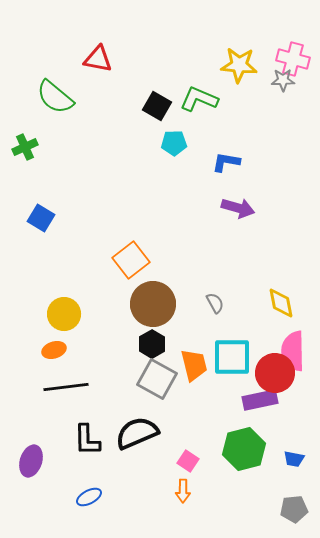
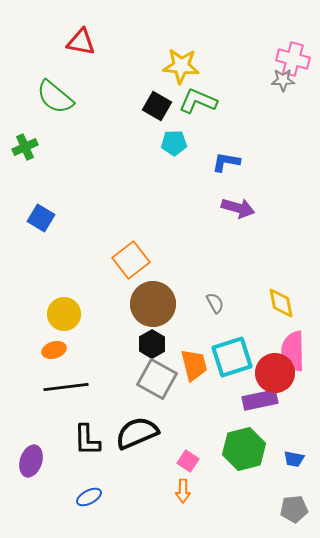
red triangle: moved 17 px left, 17 px up
yellow star: moved 58 px left, 1 px down
green L-shape: moved 1 px left, 2 px down
cyan square: rotated 18 degrees counterclockwise
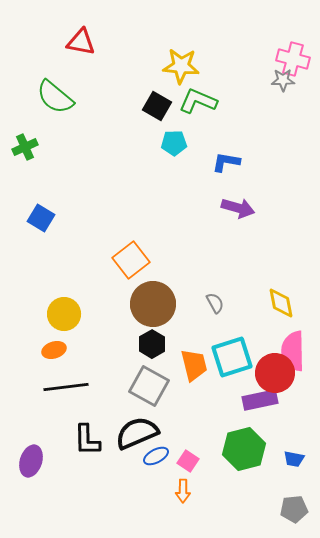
gray square: moved 8 px left, 7 px down
blue ellipse: moved 67 px right, 41 px up
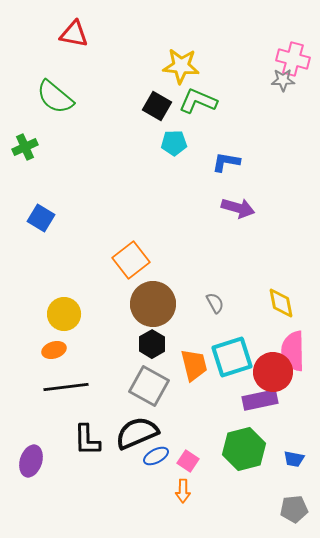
red triangle: moved 7 px left, 8 px up
red circle: moved 2 px left, 1 px up
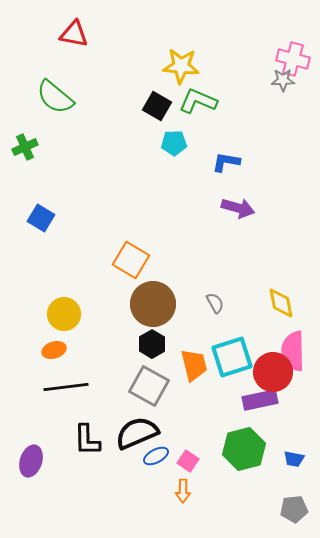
orange square: rotated 21 degrees counterclockwise
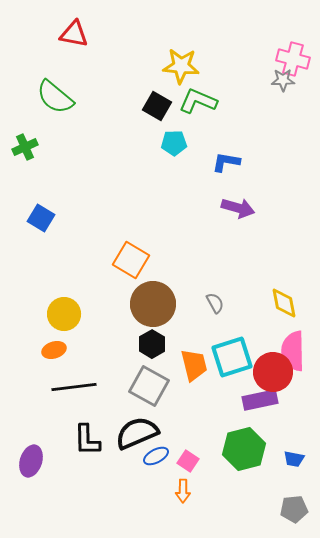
yellow diamond: moved 3 px right
black line: moved 8 px right
